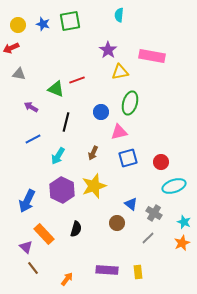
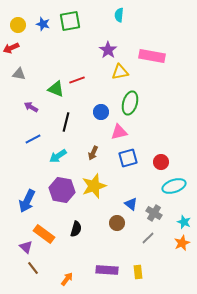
cyan arrow: rotated 24 degrees clockwise
purple hexagon: rotated 15 degrees counterclockwise
orange rectangle: rotated 10 degrees counterclockwise
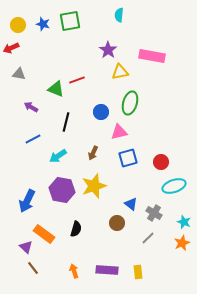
orange arrow: moved 7 px right, 8 px up; rotated 56 degrees counterclockwise
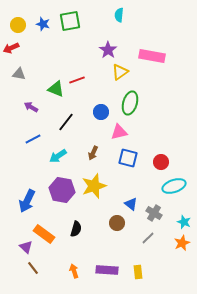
yellow triangle: rotated 24 degrees counterclockwise
black line: rotated 24 degrees clockwise
blue square: rotated 30 degrees clockwise
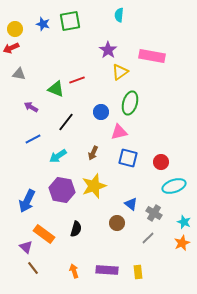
yellow circle: moved 3 px left, 4 px down
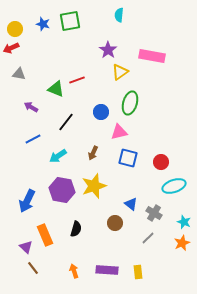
brown circle: moved 2 px left
orange rectangle: moved 1 px right, 1 px down; rotated 30 degrees clockwise
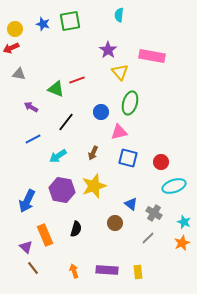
yellow triangle: rotated 36 degrees counterclockwise
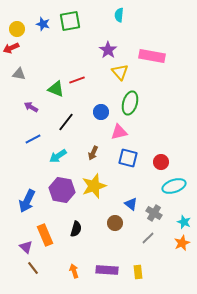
yellow circle: moved 2 px right
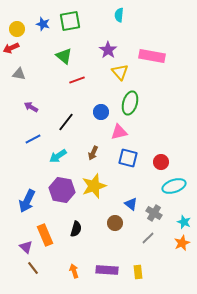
green triangle: moved 8 px right, 33 px up; rotated 18 degrees clockwise
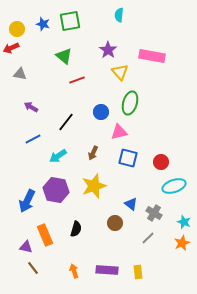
gray triangle: moved 1 px right
purple hexagon: moved 6 px left
purple triangle: rotated 32 degrees counterclockwise
